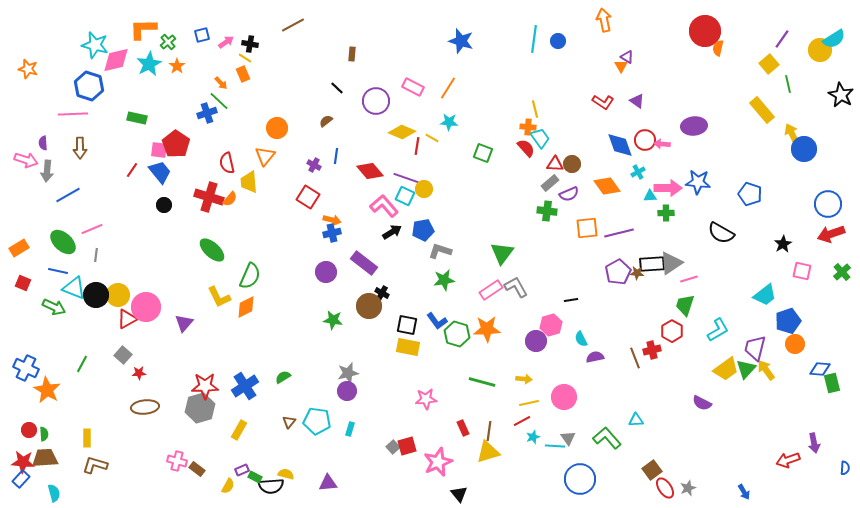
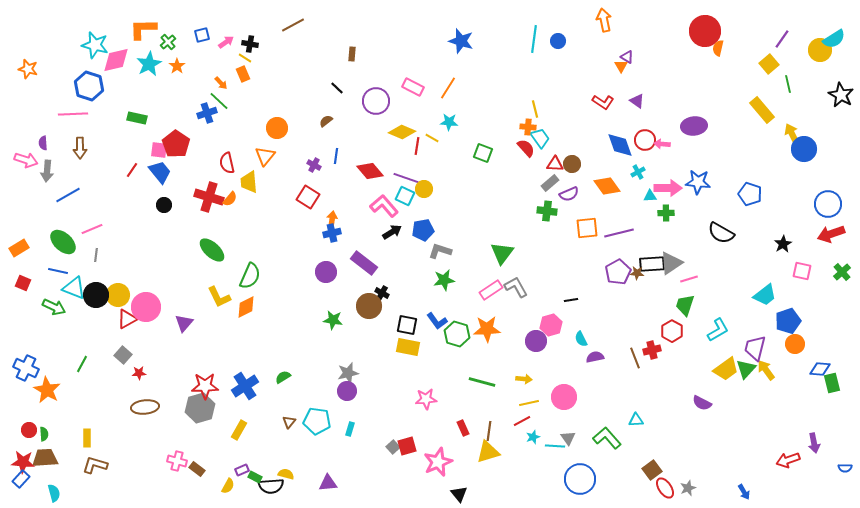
orange arrow at (332, 220): rotated 96 degrees counterclockwise
blue semicircle at (845, 468): rotated 88 degrees clockwise
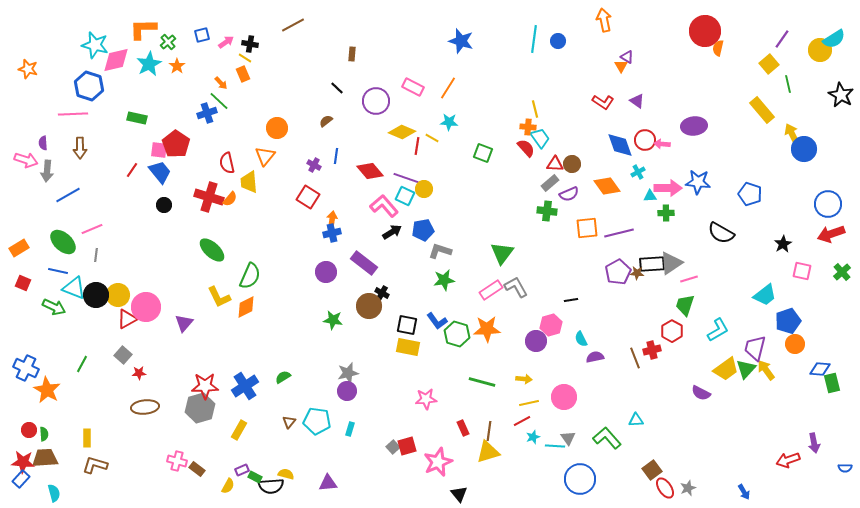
purple semicircle at (702, 403): moved 1 px left, 10 px up
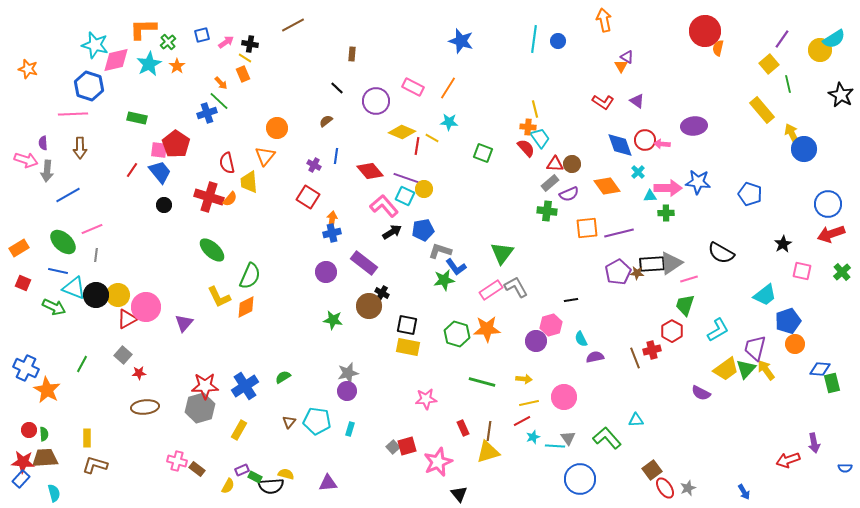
cyan cross at (638, 172): rotated 16 degrees counterclockwise
black semicircle at (721, 233): moved 20 px down
blue L-shape at (437, 321): moved 19 px right, 54 px up
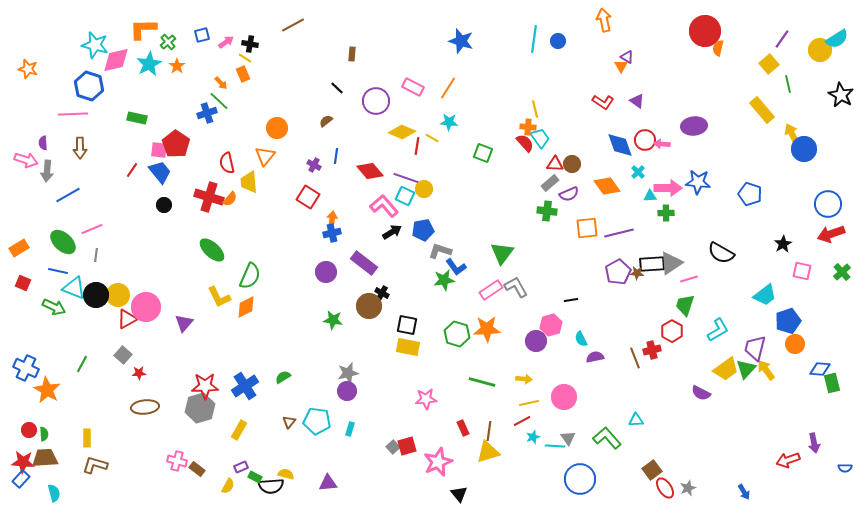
cyan semicircle at (834, 39): moved 3 px right
red semicircle at (526, 148): moved 1 px left, 5 px up
purple rectangle at (242, 470): moved 1 px left, 3 px up
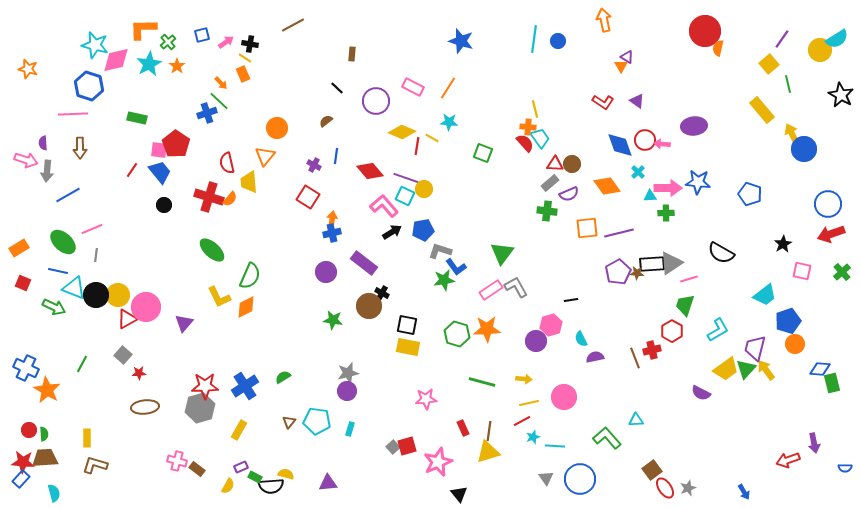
gray triangle at (568, 438): moved 22 px left, 40 px down
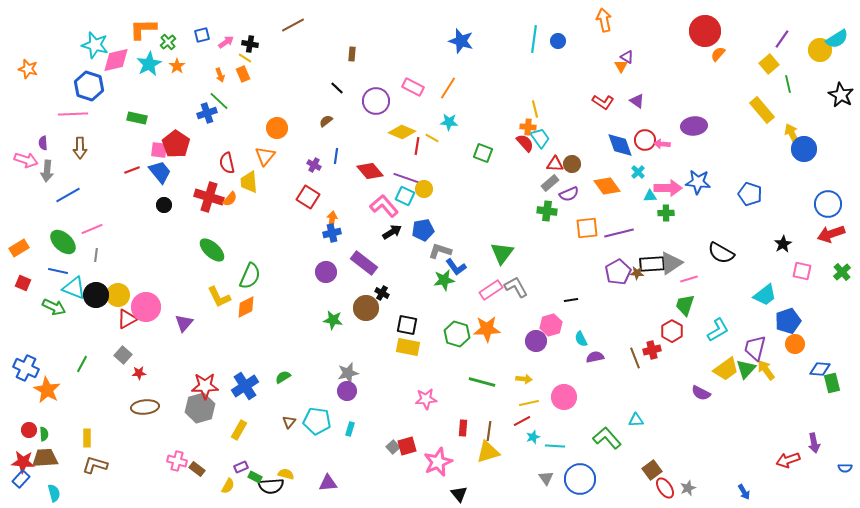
orange semicircle at (718, 48): moved 6 px down; rotated 28 degrees clockwise
orange arrow at (221, 83): moved 1 px left, 8 px up; rotated 24 degrees clockwise
red line at (132, 170): rotated 35 degrees clockwise
brown circle at (369, 306): moved 3 px left, 2 px down
red rectangle at (463, 428): rotated 28 degrees clockwise
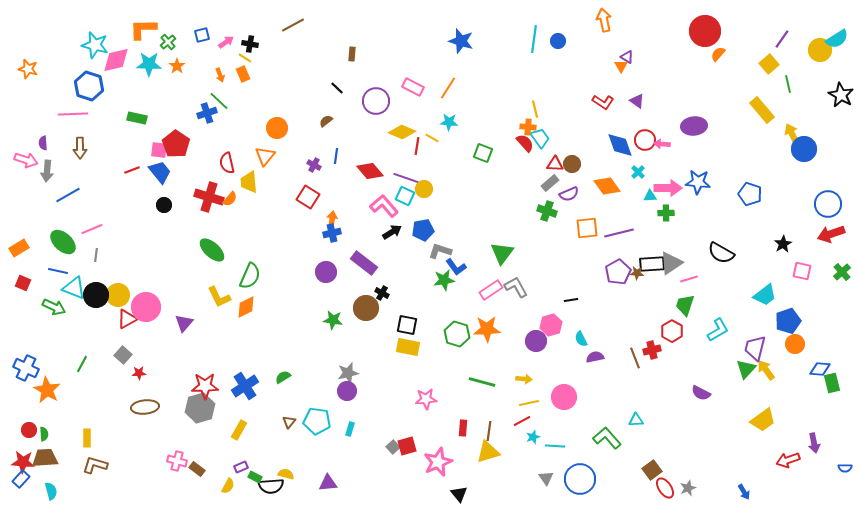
cyan star at (149, 64): rotated 30 degrees clockwise
green cross at (547, 211): rotated 12 degrees clockwise
yellow trapezoid at (726, 369): moved 37 px right, 51 px down
cyan semicircle at (54, 493): moved 3 px left, 2 px up
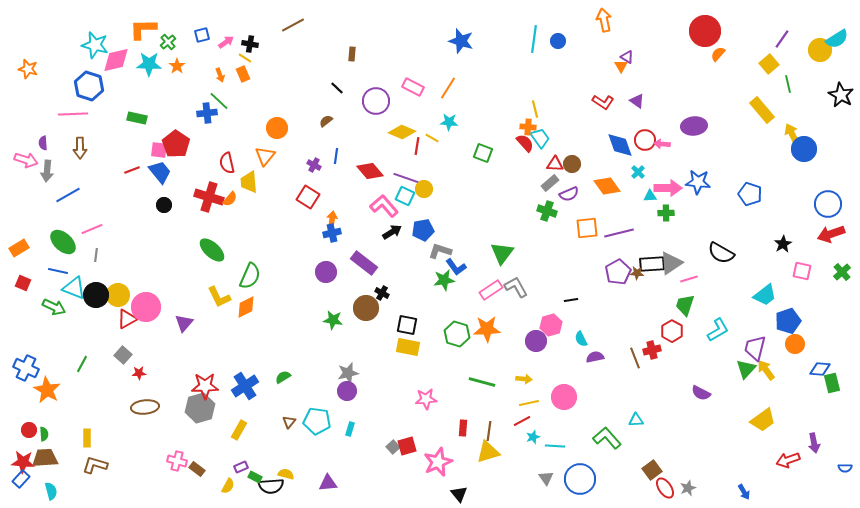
blue cross at (207, 113): rotated 12 degrees clockwise
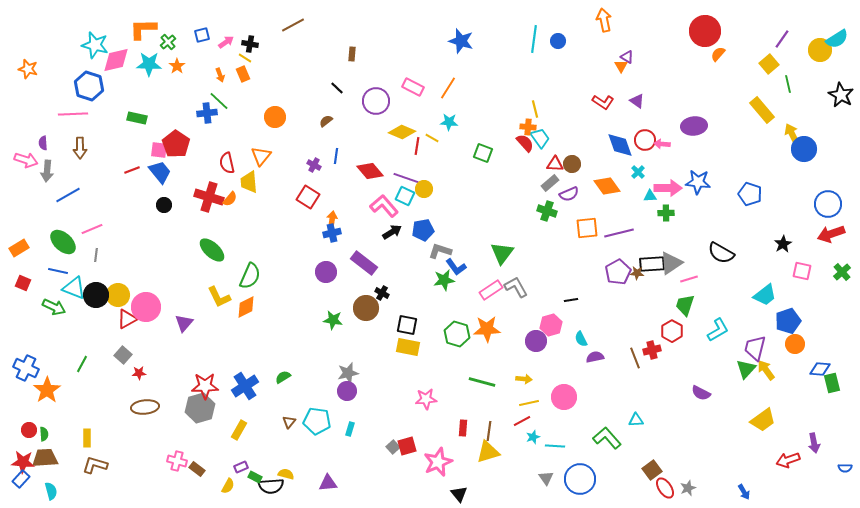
orange circle at (277, 128): moved 2 px left, 11 px up
orange triangle at (265, 156): moved 4 px left
orange star at (47, 390): rotated 8 degrees clockwise
